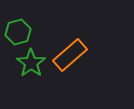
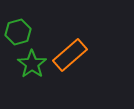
green star: moved 1 px right, 1 px down
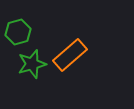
green star: rotated 20 degrees clockwise
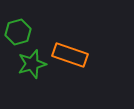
orange rectangle: rotated 60 degrees clockwise
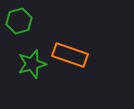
green hexagon: moved 1 px right, 11 px up
